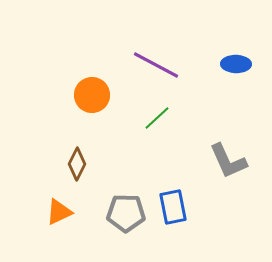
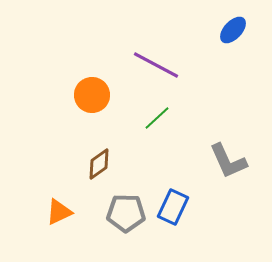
blue ellipse: moved 3 px left, 34 px up; rotated 48 degrees counterclockwise
brown diamond: moved 22 px right; rotated 28 degrees clockwise
blue rectangle: rotated 36 degrees clockwise
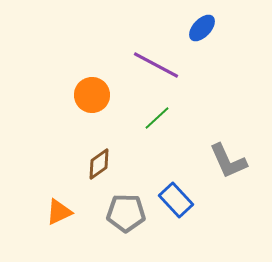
blue ellipse: moved 31 px left, 2 px up
blue rectangle: moved 3 px right, 7 px up; rotated 68 degrees counterclockwise
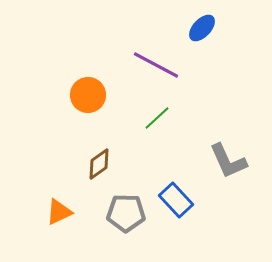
orange circle: moved 4 px left
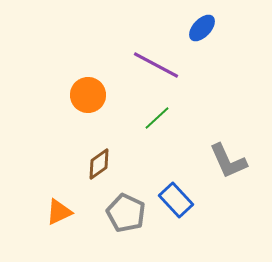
gray pentagon: rotated 24 degrees clockwise
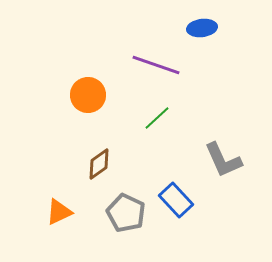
blue ellipse: rotated 40 degrees clockwise
purple line: rotated 9 degrees counterclockwise
gray L-shape: moved 5 px left, 1 px up
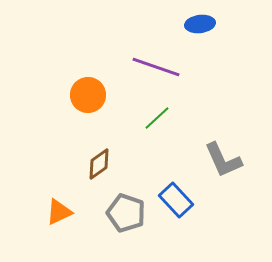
blue ellipse: moved 2 px left, 4 px up
purple line: moved 2 px down
gray pentagon: rotated 6 degrees counterclockwise
